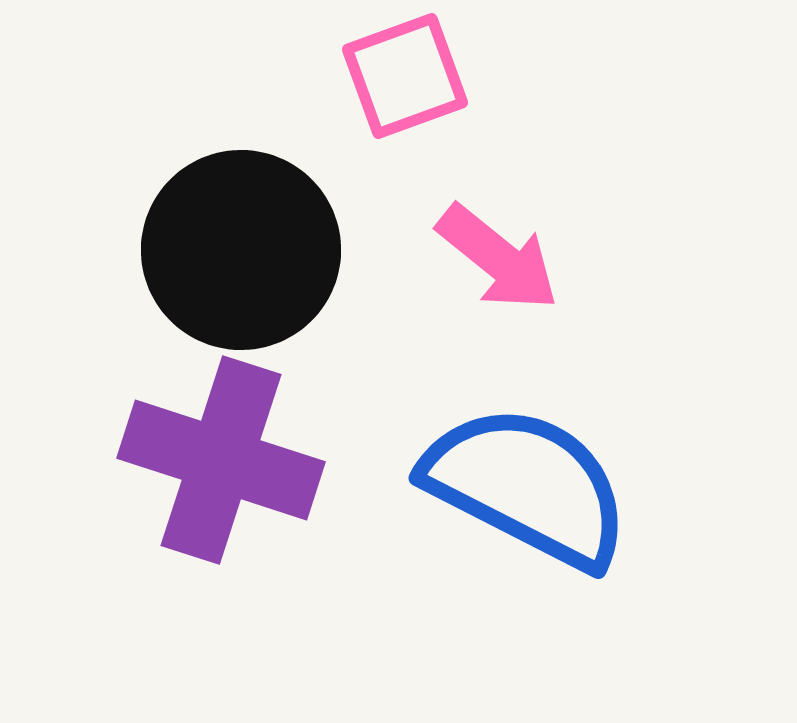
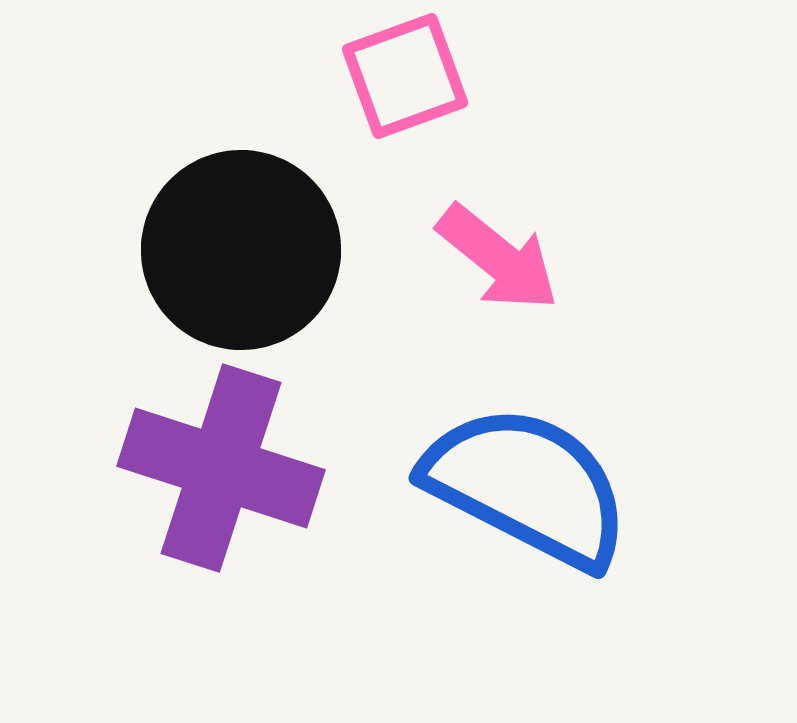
purple cross: moved 8 px down
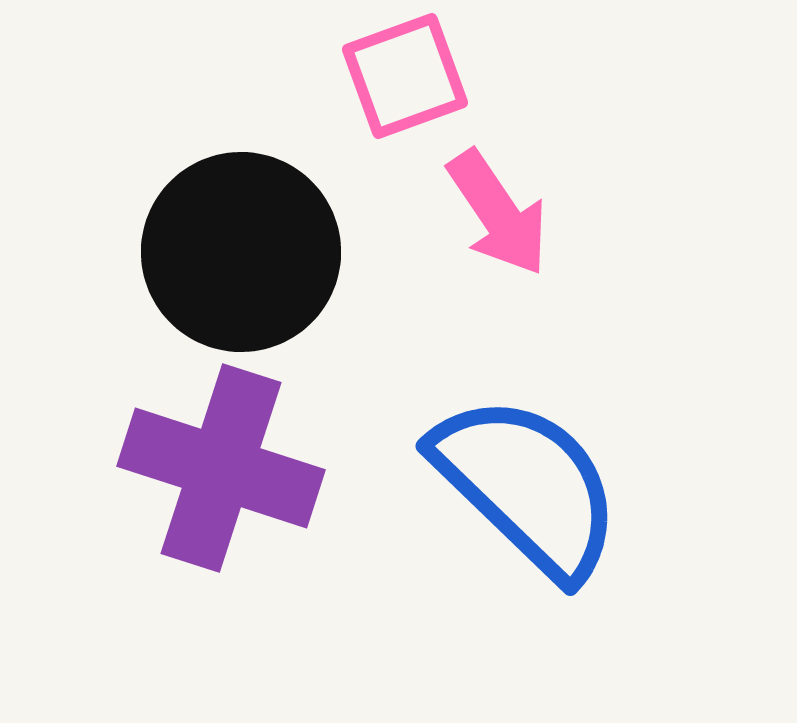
black circle: moved 2 px down
pink arrow: moved 45 px up; rotated 17 degrees clockwise
blue semicircle: rotated 17 degrees clockwise
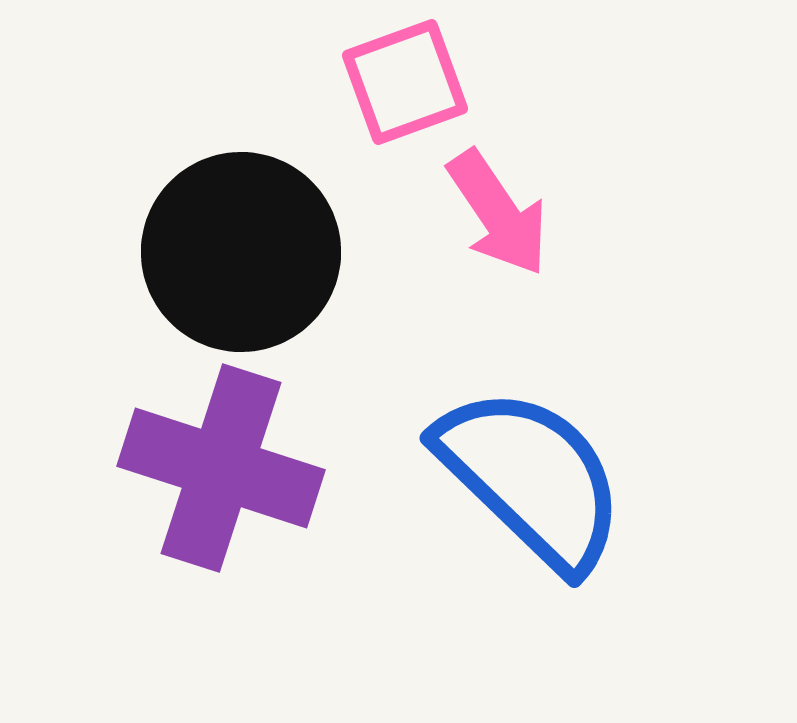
pink square: moved 6 px down
blue semicircle: moved 4 px right, 8 px up
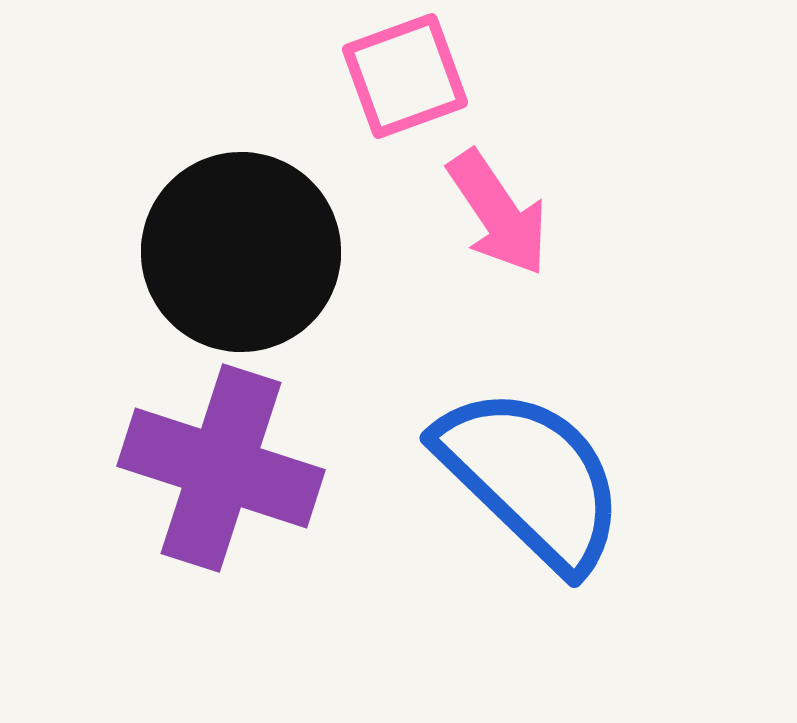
pink square: moved 6 px up
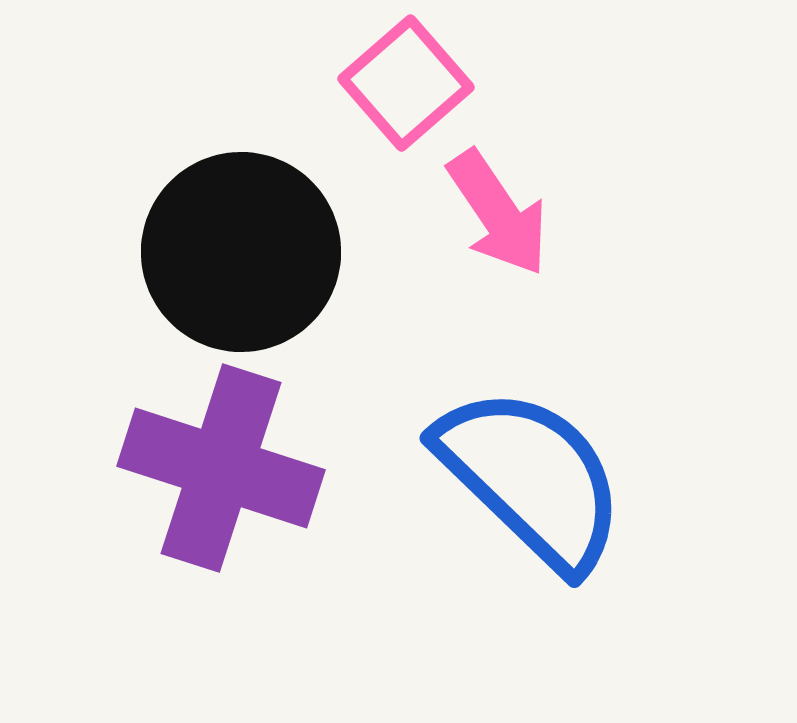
pink square: moved 1 px right, 7 px down; rotated 21 degrees counterclockwise
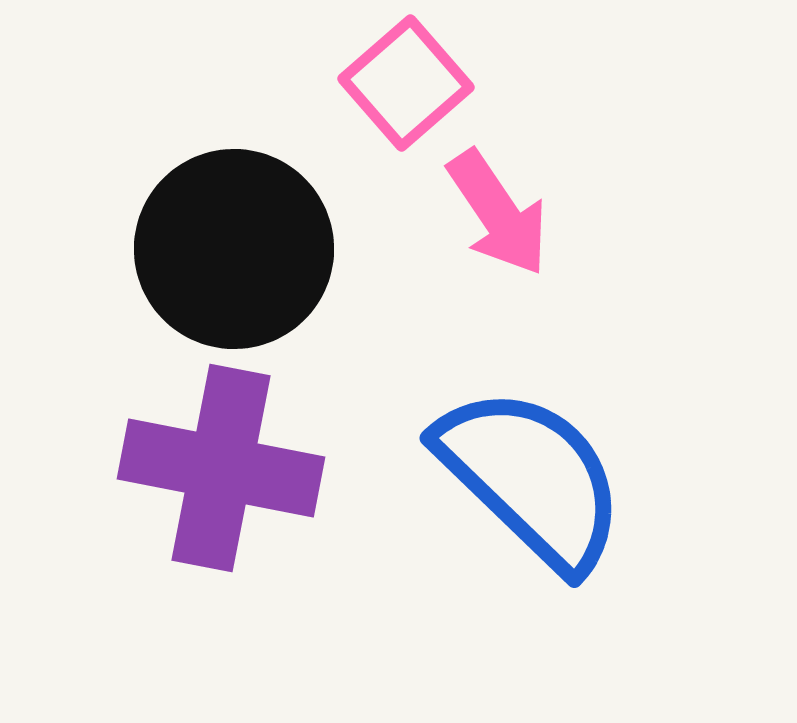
black circle: moved 7 px left, 3 px up
purple cross: rotated 7 degrees counterclockwise
